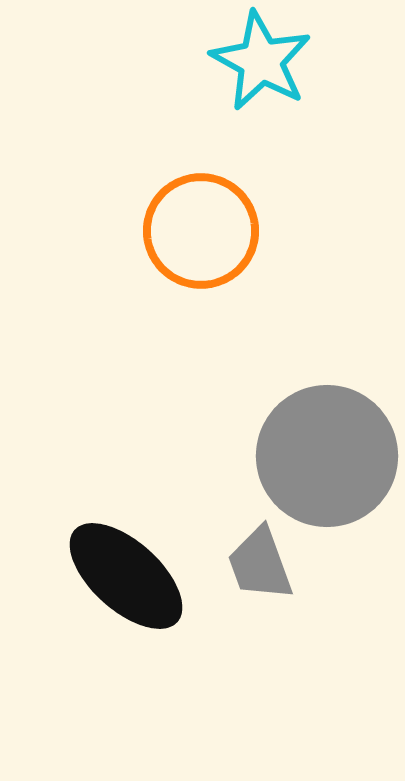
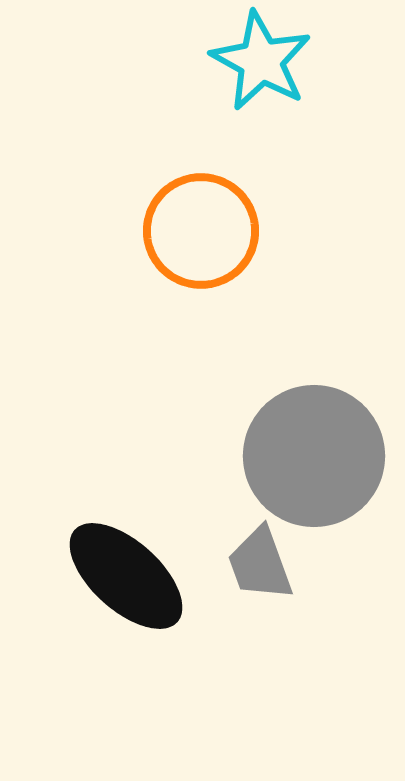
gray circle: moved 13 px left
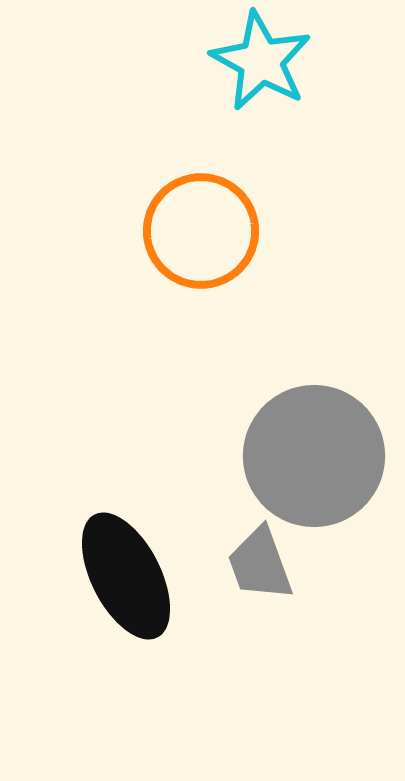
black ellipse: rotated 21 degrees clockwise
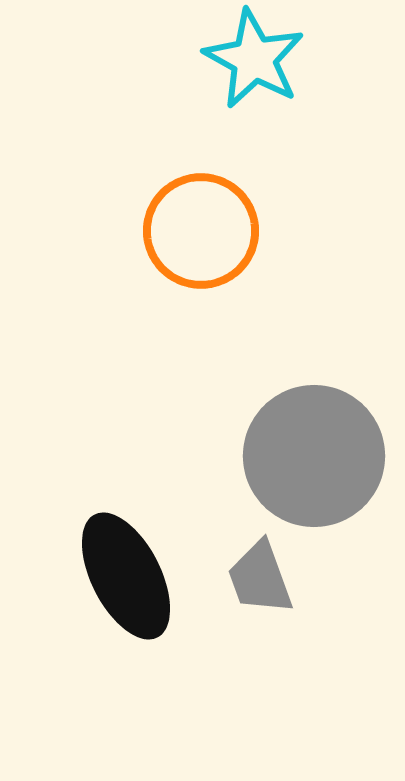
cyan star: moved 7 px left, 2 px up
gray trapezoid: moved 14 px down
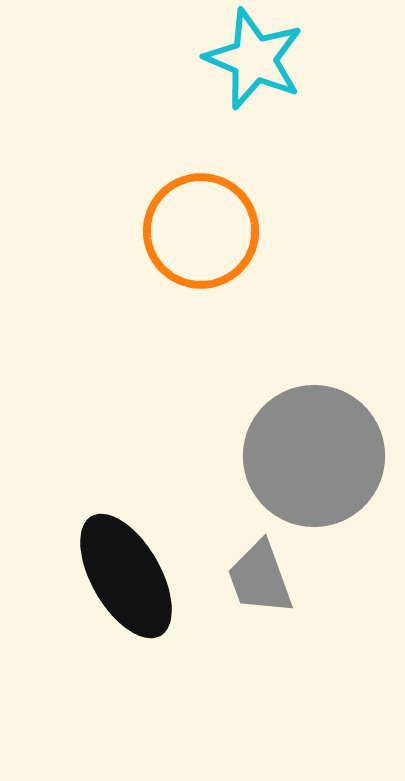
cyan star: rotated 6 degrees counterclockwise
black ellipse: rotated 3 degrees counterclockwise
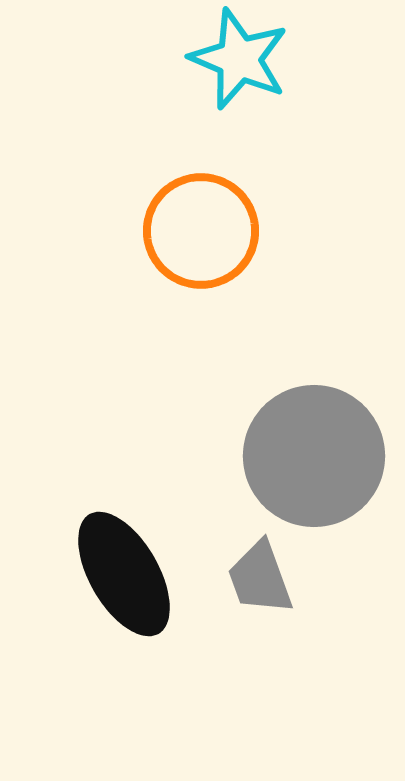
cyan star: moved 15 px left
black ellipse: moved 2 px left, 2 px up
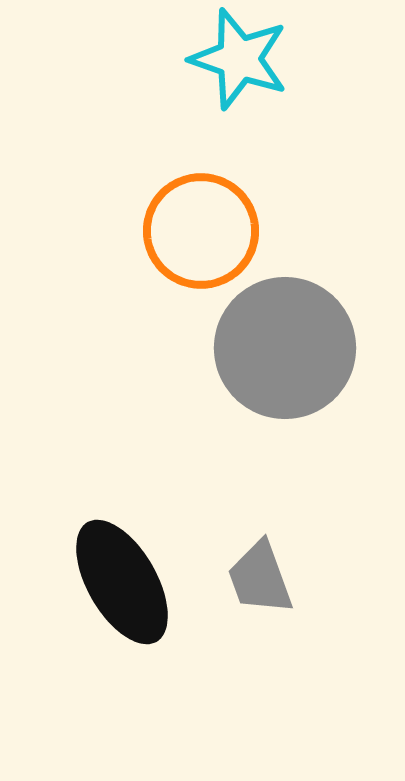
cyan star: rotated 4 degrees counterclockwise
gray circle: moved 29 px left, 108 px up
black ellipse: moved 2 px left, 8 px down
